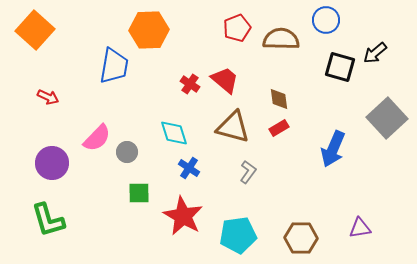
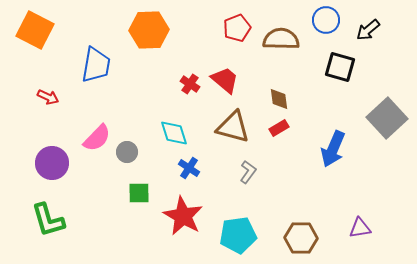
orange square: rotated 15 degrees counterclockwise
black arrow: moved 7 px left, 23 px up
blue trapezoid: moved 18 px left, 1 px up
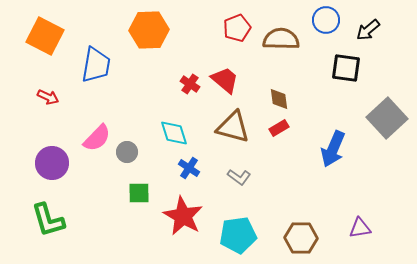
orange square: moved 10 px right, 6 px down
black square: moved 6 px right, 1 px down; rotated 8 degrees counterclockwise
gray L-shape: moved 9 px left, 5 px down; rotated 90 degrees clockwise
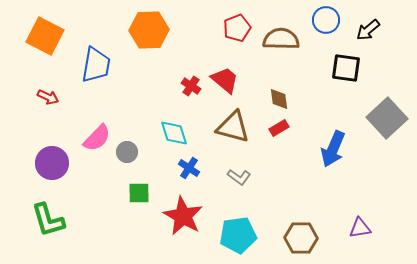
red cross: moved 1 px right, 2 px down
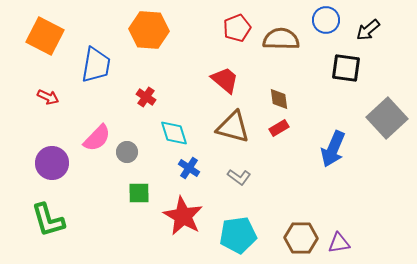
orange hexagon: rotated 6 degrees clockwise
red cross: moved 45 px left, 11 px down
purple triangle: moved 21 px left, 15 px down
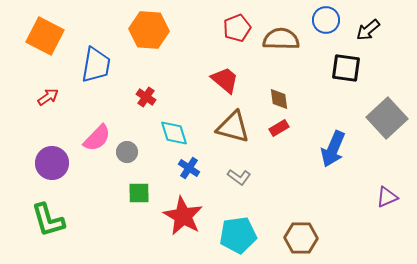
red arrow: rotated 60 degrees counterclockwise
purple triangle: moved 48 px right, 46 px up; rotated 15 degrees counterclockwise
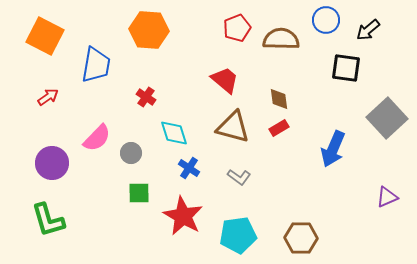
gray circle: moved 4 px right, 1 px down
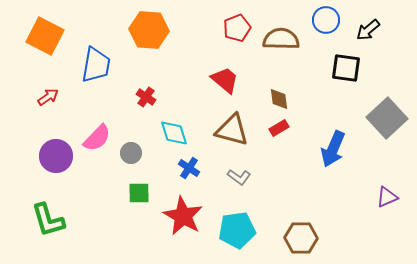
brown triangle: moved 1 px left, 3 px down
purple circle: moved 4 px right, 7 px up
cyan pentagon: moved 1 px left, 5 px up
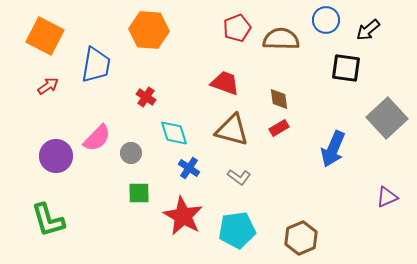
red trapezoid: moved 3 px down; rotated 20 degrees counterclockwise
red arrow: moved 11 px up
brown hexagon: rotated 24 degrees counterclockwise
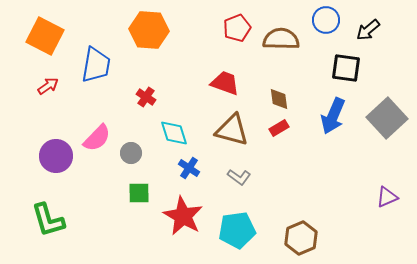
blue arrow: moved 33 px up
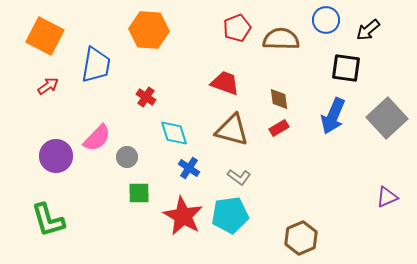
gray circle: moved 4 px left, 4 px down
cyan pentagon: moved 7 px left, 15 px up
